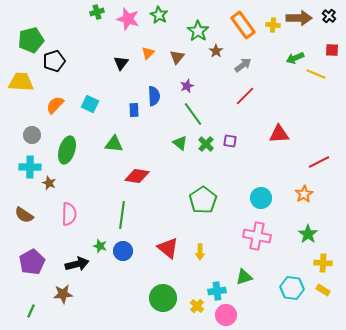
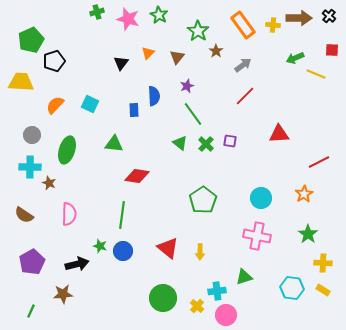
green pentagon at (31, 40): rotated 10 degrees counterclockwise
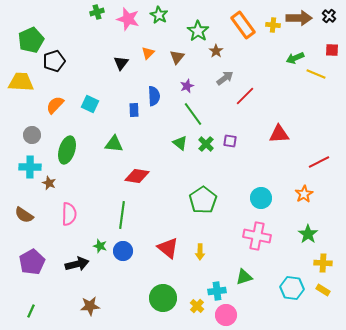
gray arrow at (243, 65): moved 18 px left, 13 px down
brown star at (63, 294): moved 27 px right, 12 px down
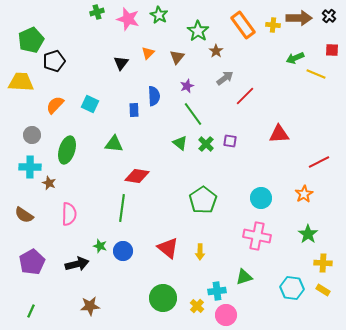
green line at (122, 215): moved 7 px up
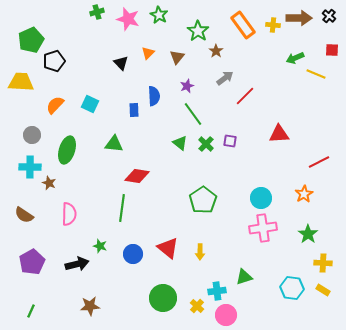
black triangle at (121, 63): rotated 21 degrees counterclockwise
pink cross at (257, 236): moved 6 px right, 8 px up; rotated 20 degrees counterclockwise
blue circle at (123, 251): moved 10 px right, 3 px down
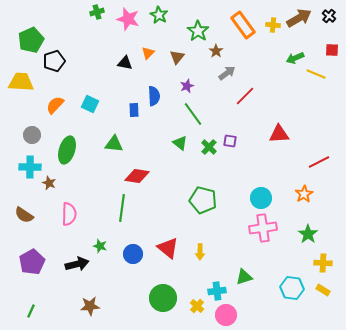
brown arrow at (299, 18): rotated 30 degrees counterclockwise
black triangle at (121, 63): moved 4 px right; rotated 35 degrees counterclockwise
gray arrow at (225, 78): moved 2 px right, 5 px up
green cross at (206, 144): moved 3 px right, 3 px down
green pentagon at (203, 200): rotated 24 degrees counterclockwise
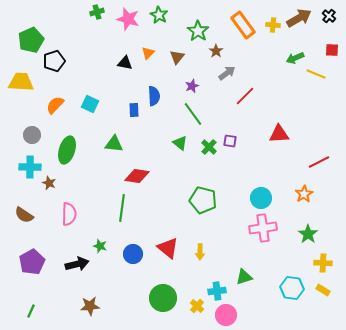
purple star at (187, 86): moved 5 px right
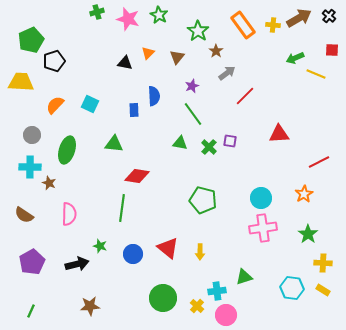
green triangle at (180, 143): rotated 28 degrees counterclockwise
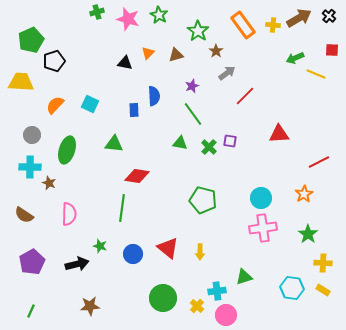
brown triangle at (177, 57): moved 1 px left, 2 px up; rotated 35 degrees clockwise
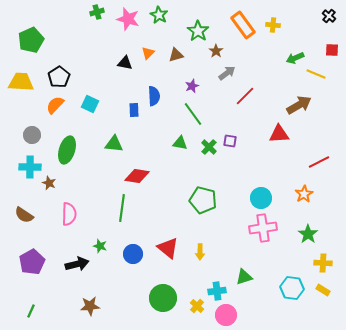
brown arrow at (299, 18): moved 87 px down
black pentagon at (54, 61): moved 5 px right, 16 px down; rotated 15 degrees counterclockwise
